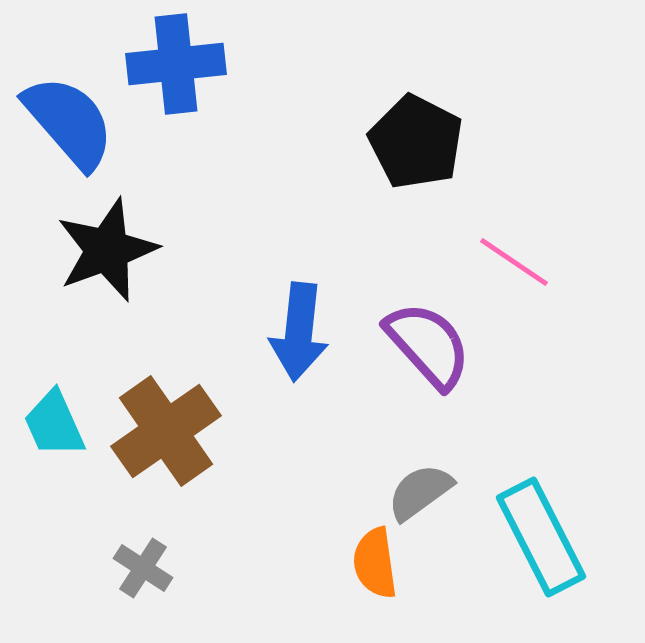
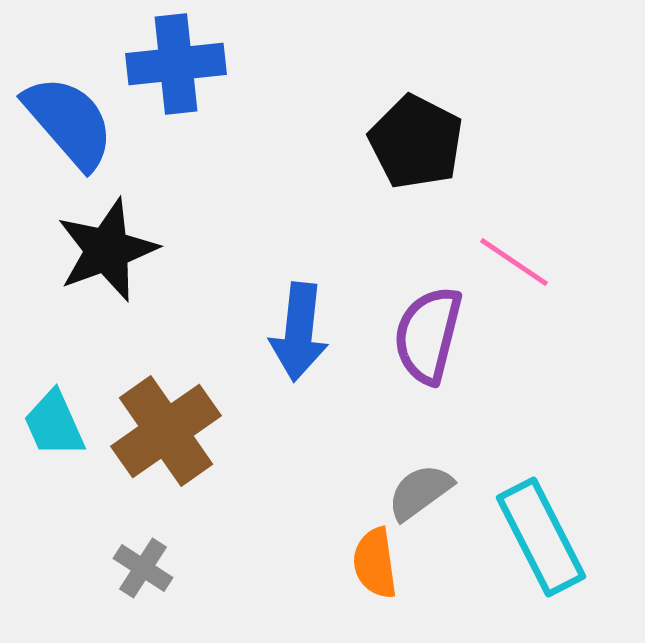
purple semicircle: moved 10 px up; rotated 124 degrees counterclockwise
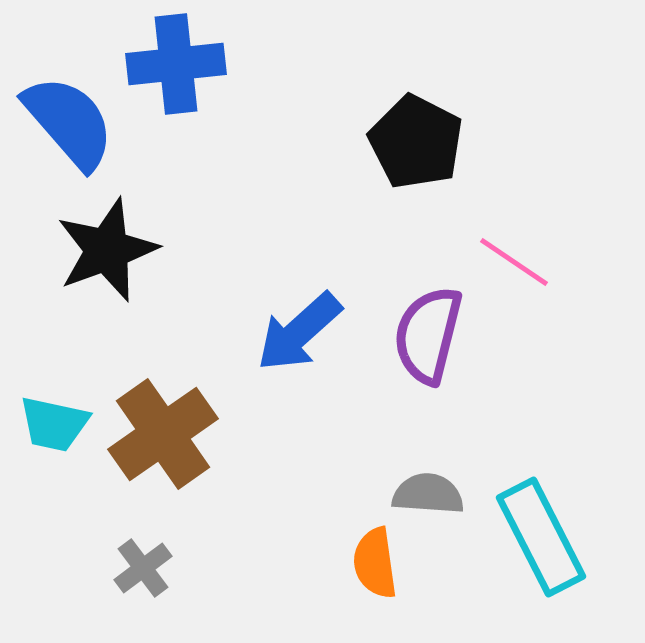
blue arrow: rotated 42 degrees clockwise
cyan trapezoid: rotated 54 degrees counterclockwise
brown cross: moved 3 px left, 3 px down
gray semicircle: moved 8 px right, 2 px down; rotated 40 degrees clockwise
gray cross: rotated 20 degrees clockwise
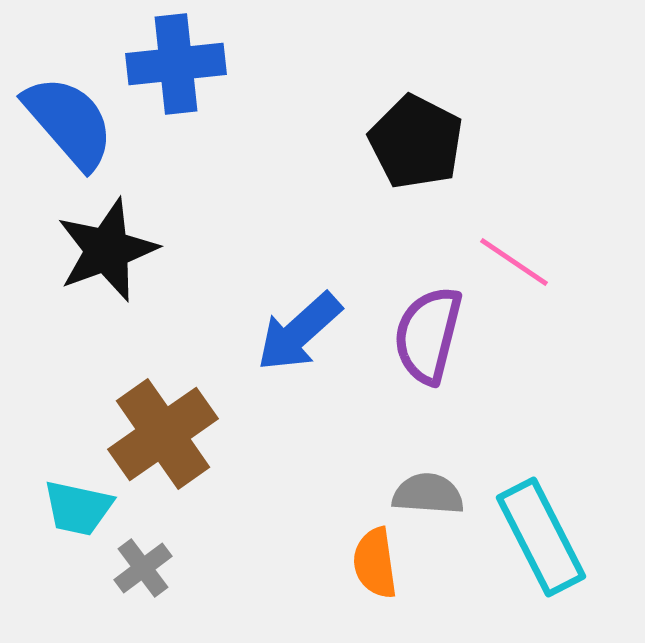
cyan trapezoid: moved 24 px right, 84 px down
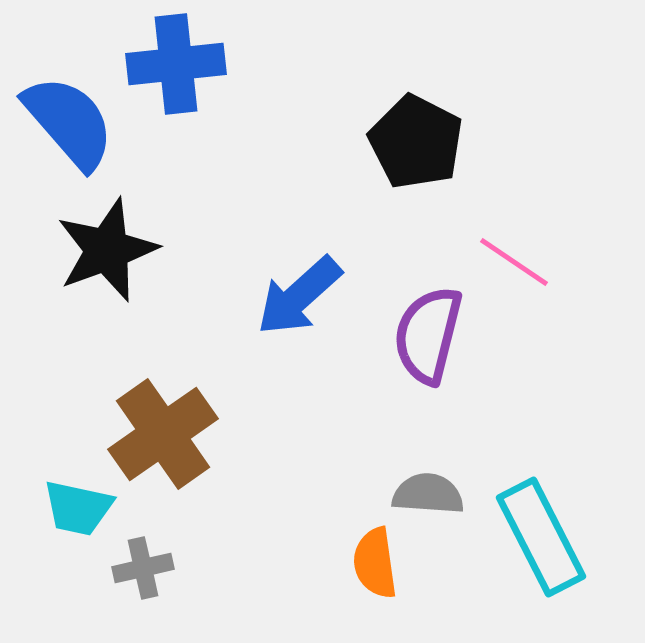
blue arrow: moved 36 px up
gray cross: rotated 24 degrees clockwise
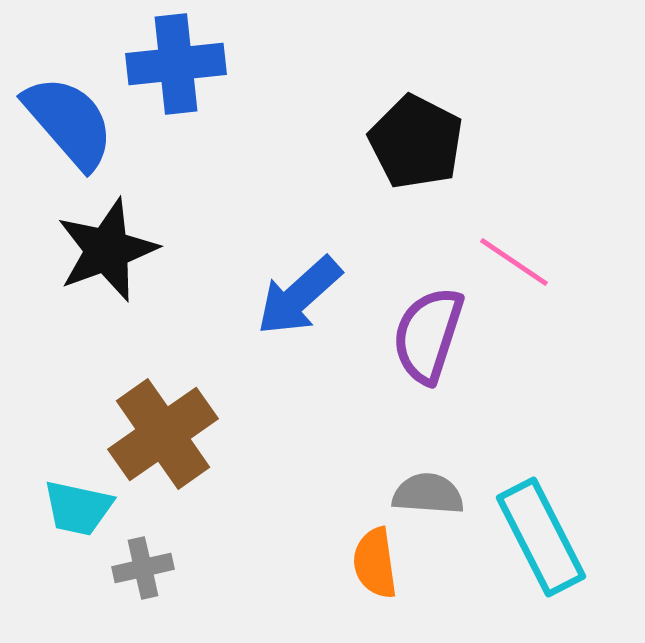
purple semicircle: rotated 4 degrees clockwise
